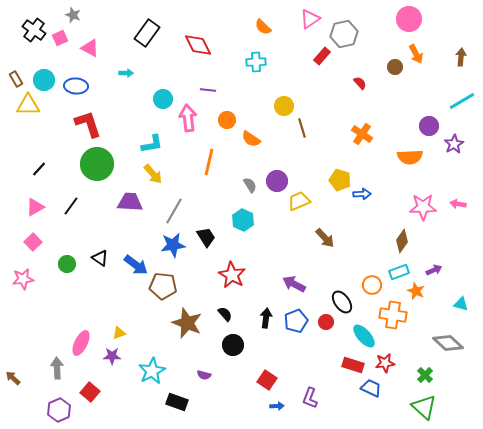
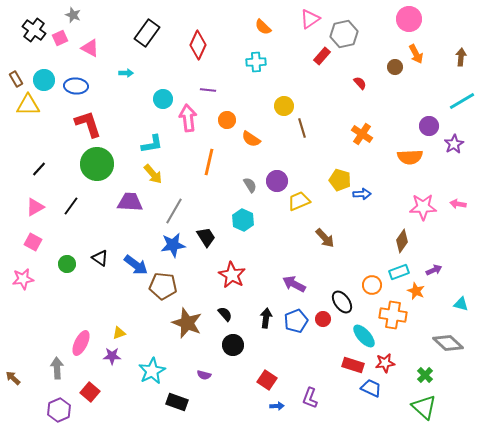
red diamond at (198, 45): rotated 52 degrees clockwise
pink square at (33, 242): rotated 18 degrees counterclockwise
red circle at (326, 322): moved 3 px left, 3 px up
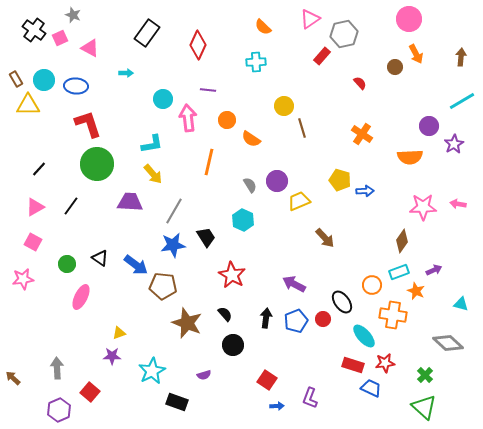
blue arrow at (362, 194): moved 3 px right, 3 px up
pink ellipse at (81, 343): moved 46 px up
purple semicircle at (204, 375): rotated 32 degrees counterclockwise
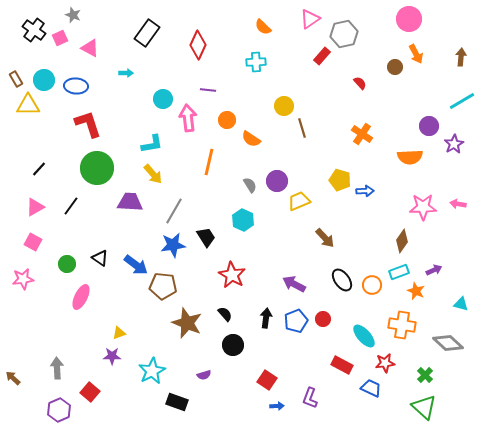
green circle at (97, 164): moved 4 px down
black ellipse at (342, 302): moved 22 px up
orange cross at (393, 315): moved 9 px right, 10 px down
red rectangle at (353, 365): moved 11 px left; rotated 10 degrees clockwise
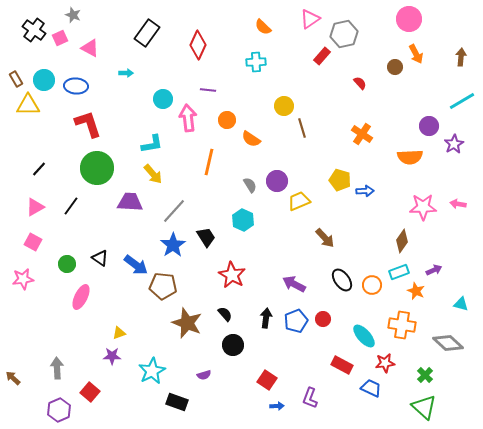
gray line at (174, 211): rotated 12 degrees clockwise
blue star at (173, 245): rotated 25 degrees counterclockwise
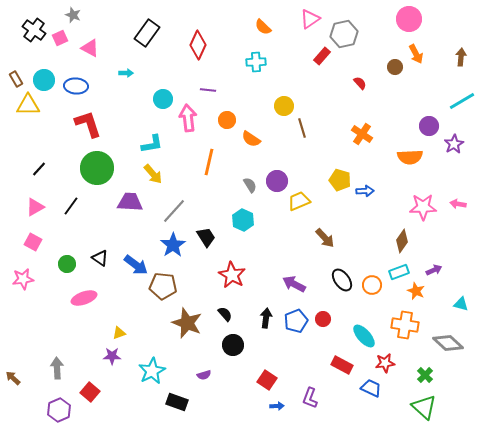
pink ellipse at (81, 297): moved 3 px right, 1 px down; rotated 45 degrees clockwise
orange cross at (402, 325): moved 3 px right
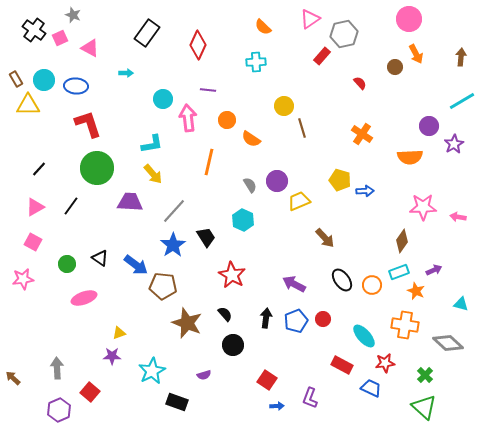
pink arrow at (458, 204): moved 13 px down
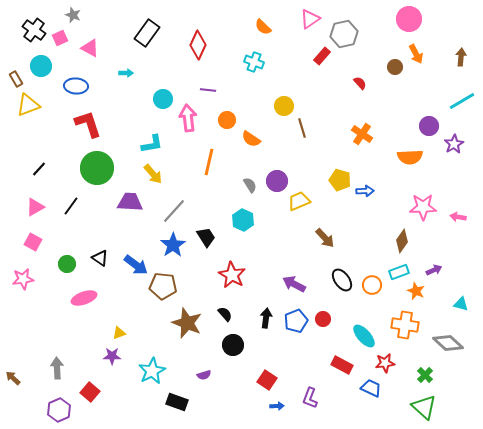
cyan cross at (256, 62): moved 2 px left; rotated 24 degrees clockwise
cyan circle at (44, 80): moved 3 px left, 14 px up
yellow triangle at (28, 105): rotated 20 degrees counterclockwise
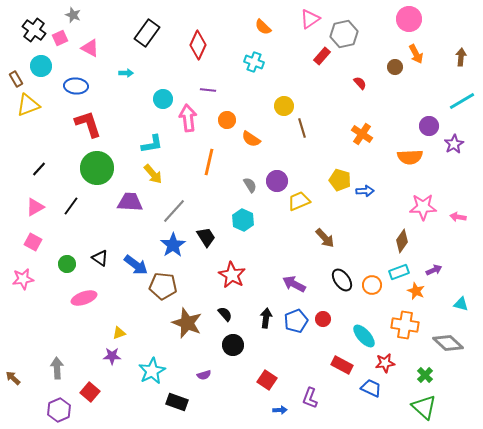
blue arrow at (277, 406): moved 3 px right, 4 px down
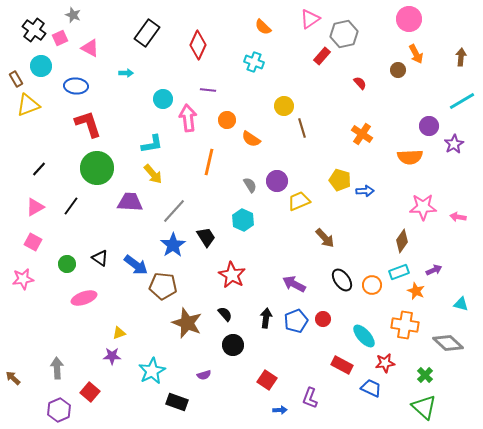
brown circle at (395, 67): moved 3 px right, 3 px down
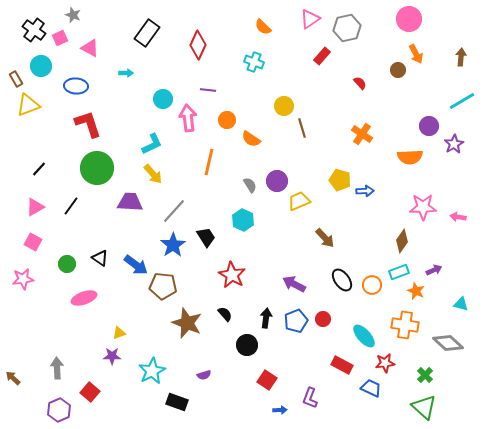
gray hexagon at (344, 34): moved 3 px right, 6 px up
cyan L-shape at (152, 144): rotated 15 degrees counterclockwise
black circle at (233, 345): moved 14 px right
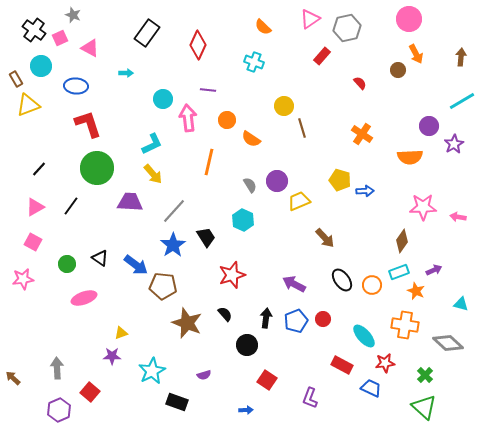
red star at (232, 275): rotated 24 degrees clockwise
yellow triangle at (119, 333): moved 2 px right
blue arrow at (280, 410): moved 34 px left
